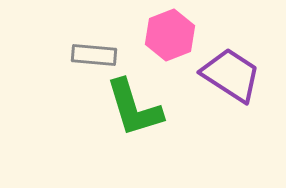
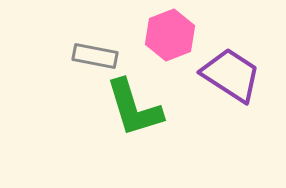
gray rectangle: moved 1 px right, 1 px down; rotated 6 degrees clockwise
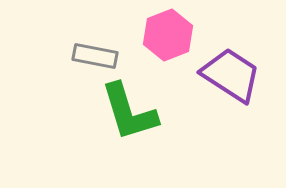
pink hexagon: moved 2 px left
green L-shape: moved 5 px left, 4 px down
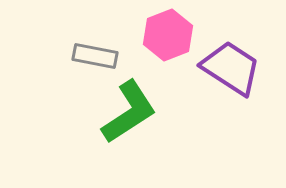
purple trapezoid: moved 7 px up
green L-shape: rotated 106 degrees counterclockwise
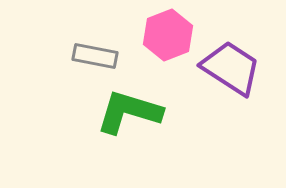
green L-shape: rotated 130 degrees counterclockwise
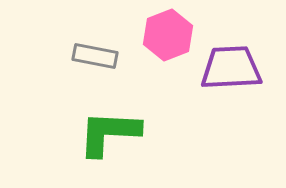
purple trapezoid: rotated 36 degrees counterclockwise
green L-shape: moved 20 px left, 21 px down; rotated 14 degrees counterclockwise
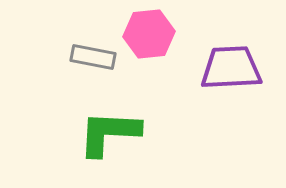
pink hexagon: moved 19 px left, 1 px up; rotated 15 degrees clockwise
gray rectangle: moved 2 px left, 1 px down
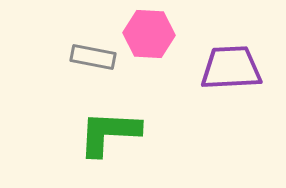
pink hexagon: rotated 9 degrees clockwise
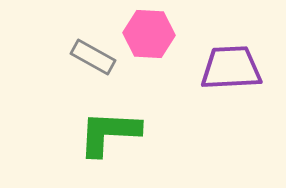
gray rectangle: rotated 18 degrees clockwise
